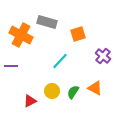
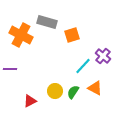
orange square: moved 6 px left, 1 px down
cyan line: moved 23 px right, 5 px down
purple line: moved 1 px left, 3 px down
yellow circle: moved 3 px right
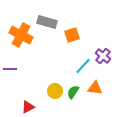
orange triangle: rotated 21 degrees counterclockwise
red triangle: moved 2 px left, 6 px down
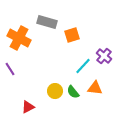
orange cross: moved 2 px left, 3 px down
purple cross: moved 1 px right
purple line: rotated 56 degrees clockwise
green semicircle: rotated 72 degrees counterclockwise
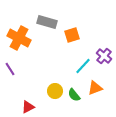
orange triangle: rotated 28 degrees counterclockwise
green semicircle: moved 1 px right, 3 px down
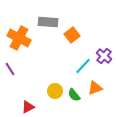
gray rectangle: moved 1 px right; rotated 12 degrees counterclockwise
orange square: rotated 21 degrees counterclockwise
